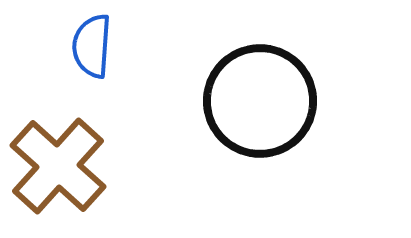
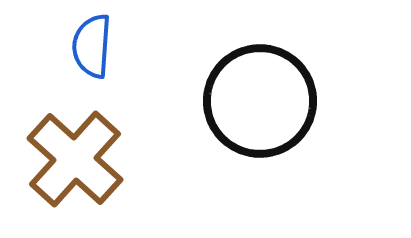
brown cross: moved 17 px right, 7 px up
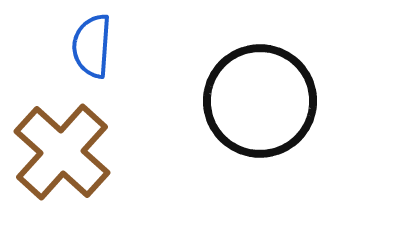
brown cross: moved 13 px left, 7 px up
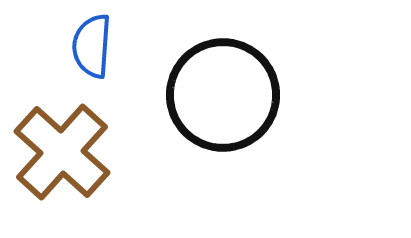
black circle: moved 37 px left, 6 px up
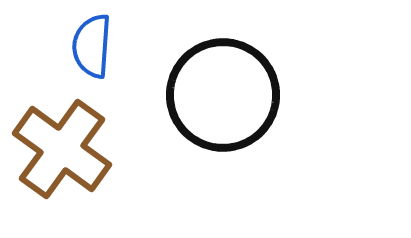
brown cross: moved 3 px up; rotated 6 degrees counterclockwise
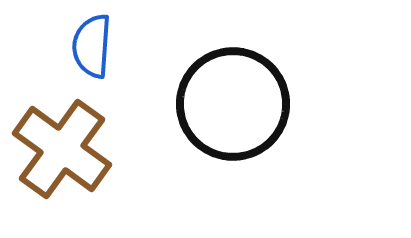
black circle: moved 10 px right, 9 px down
